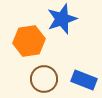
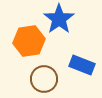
blue star: moved 3 px left; rotated 16 degrees counterclockwise
blue rectangle: moved 2 px left, 15 px up
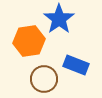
blue rectangle: moved 6 px left
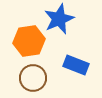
blue star: rotated 12 degrees clockwise
brown circle: moved 11 px left, 1 px up
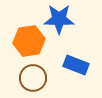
blue star: rotated 24 degrees clockwise
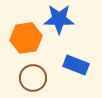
orange hexagon: moved 3 px left, 3 px up
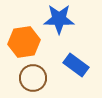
orange hexagon: moved 2 px left, 4 px down
blue rectangle: rotated 15 degrees clockwise
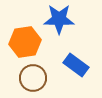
orange hexagon: moved 1 px right
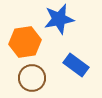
blue star: rotated 12 degrees counterclockwise
brown circle: moved 1 px left
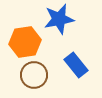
blue rectangle: rotated 15 degrees clockwise
brown circle: moved 2 px right, 3 px up
